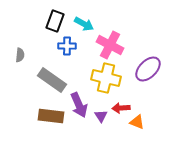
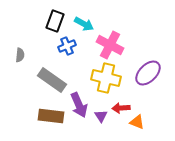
blue cross: rotated 24 degrees counterclockwise
purple ellipse: moved 4 px down
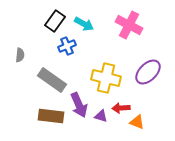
black rectangle: rotated 15 degrees clockwise
pink cross: moved 19 px right, 20 px up
purple ellipse: moved 1 px up
purple triangle: rotated 40 degrees counterclockwise
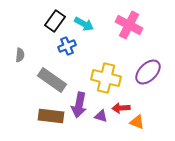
purple arrow: rotated 35 degrees clockwise
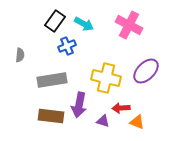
purple ellipse: moved 2 px left, 1 px up
gray rectangle: rotated 44 degrees counterclockwise
purple triangle: moved 2 px right, 5 px down
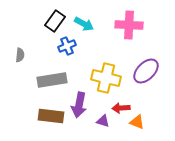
pink cross: rotated 24 degrees counterclockwise
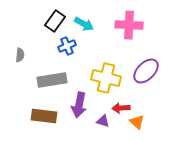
brown rectangle: moved 7 px left
orange triangle: rotated 21 degrees clockwise
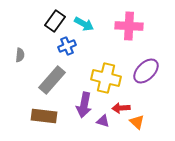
pink cross: moved 1 px down
gray rectangle: rotated 40 degrees counterclockwise
purple arrow: moved 5 px right
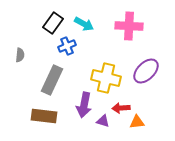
black rectangle: moved 2 px left, 2 px down
gray rectangle: rotated 16 degrees counterclockwise
orange triangle: rotated 49 degrees counterclockwise
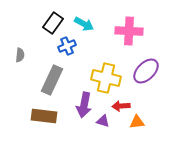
pink cross: moved 5 px down
red arrow: moved 2 px up
